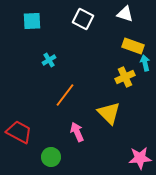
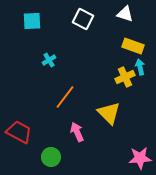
cyan arrow: moved 5 px left, 4 px down
orange line: moved 2 px down
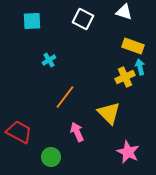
white triangle: moved 1 px left, 2 px up
pink star: moved 12 px left, 6 px up; rotated 30 degrees clockwise
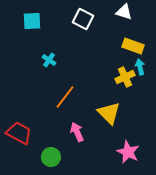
cyan cross: rotated 24 degrees counterclockwise
red trapezoid: moved 1 px down
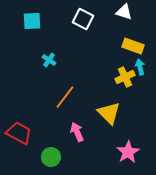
pink star: rotated 15 degrees clockwise
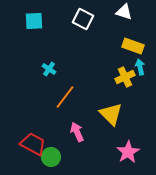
cyan square: moved 2 px right
cyan cross: moved 9 px down
yellow triangle: moved 2 px right, 1 px down
red trapezoid: moved 14 px right, 11 px down
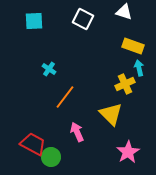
cyan arrow: moved 1 px left, 1 px down
yellow cross: moved 7 px down
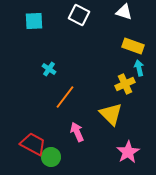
white square: moved 4 px left, 4 px up
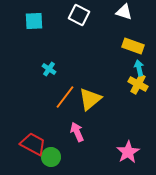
yellow cross: moved 13 px right; rotated 36 degrees counterclockwise
yellow triangle: moved 21 px left, 15 px up; rotated 35 degrees clockwise
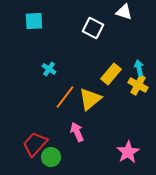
white square: moved 14 px right, 13 px down
yellow rectangle: moved 22 px left, 28 px down; rotated 70 degrees counterclockwise
yellow cross: moved 1 px down
red trapezoid: moved 2 px right; rotated 76 degrees counterclockwise
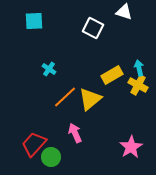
yellow rectangle: moved 1 px right, 1 px down; rotated 20 degrees clockwise
orange line: rotated 10 degrees clockwise
pink arrow: moved 2 px left, 1 px down
red trapezoid: moved 1 px left
pink star: moved 3 px right, 5 px up
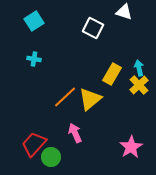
cyan square: rotated 30 degrees counterclockwise
cyan cross: moved 15 px left, 10 px up; rotated 24 degrees counterclockwise
yellow rectangle: moved 1 px up; rotated 30 degrees counterclockwise
yellow cross: moved 1 px right; rotated 18 degrees clockwise
